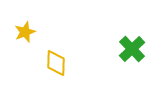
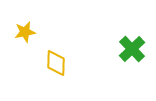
yellow star: rotated 10 degrees clockwise
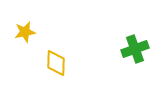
green cross: moved 3 px right; rotated 24 degrees clockwise
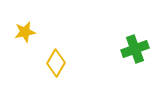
yellow diamond: rotated 28 degrees clockwise
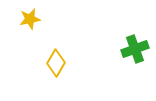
yellow star: moved 5 px right, 13 px up
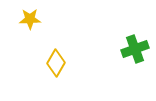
yellow star: rotated 10 degrees clockwise
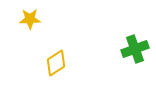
yellow diamond: rotated 28 degrees clockwise
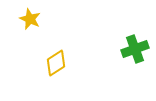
yellow star: rotated 25 degrees clockwise
